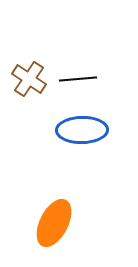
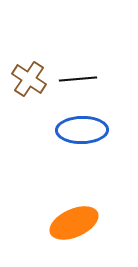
orange ellipse: moved 20 px right; rotated 39 degrees clockwise
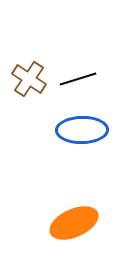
black line: rotated 12 degrees counterclockwise
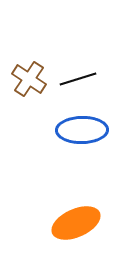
orange ellipse: moved 2 px right
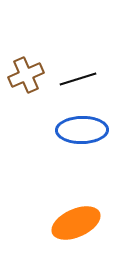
brown cross: moved 3 px left, 4 px up; rotated 32 degrees clockwise
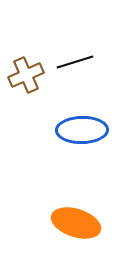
black line: moved 3 px left, 17 px up
orange ellipse: rotated 42 degrees clockwise
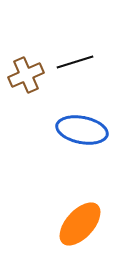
blue ellipse: rotated 12 degrees clockwise
orange ellipse: moved 4 px right, 1 px down; rotated 66 degrees counterclockwise
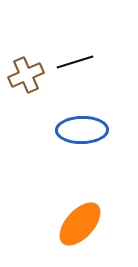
blue ellipse: rotated 12 degrees counterclockwise
